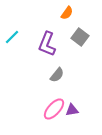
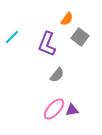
orange semicircle: moved 6 px down
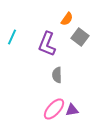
cyan line: rotated 21 degrees counterclockwise
gray semicircle: rotated 140 degrees clockwise
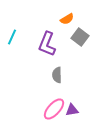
orange semicircle: rotated 24 degrees clockwise
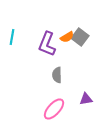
orange semicircle: moved 18 px down
cyan line: rotated 14 degrees counterclockwise
purple triangle: moved 14 px right, 11 px up
